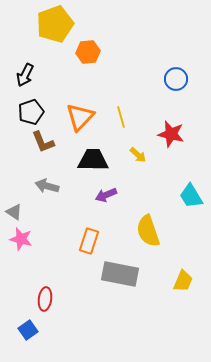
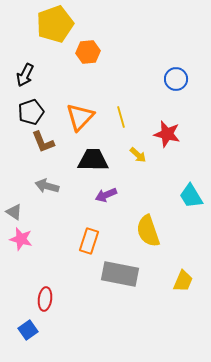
red star: moved 4 px left
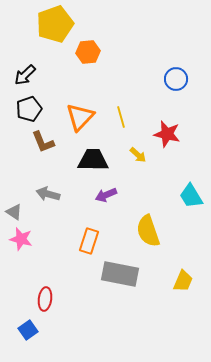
black arrow: rotated 20 degrees clockwise
black pentagon: moved 2 px left, 3 px up
gray arrow: moved 1 px right, 8 px down
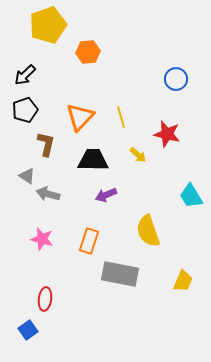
yellow pentagon: moved 7 px left, 1 px down
black pentagon: moved 4 px left, 1 px down
brown L-shape: moved 3 px right, 2 px down; rotated 145 degrees counterclockwise
gray triangle: moved 13 px right, 36 px up
pink star: moved 21 px right
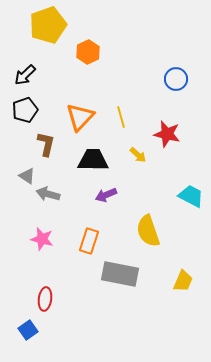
orange hexagon: rotated 20 degrees counterclockwise
cyan trapezoid: rotated 148 degrees clockwise
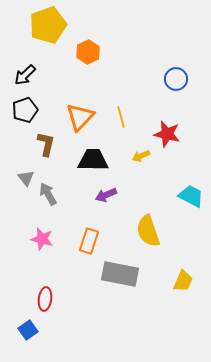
yellow arrow: moved 3 px right, 1 px down; rotated 114 degrees clockwise
gray triangle: moved 1 px left, 2 px down; rotated 18 degrees clockwise
gray arrow: rotated 45 degrees clockwise
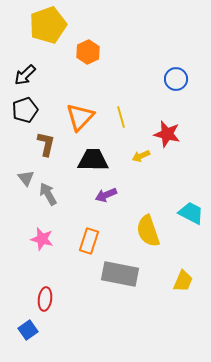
cyan trapezoid: moved 17 px down
